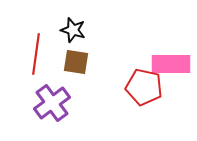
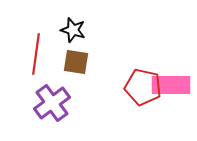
pink rectangle: moved 21 px down
red pentagon: moved 1 px left
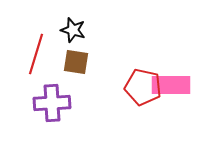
red line: rotated 9 degrees clockwise
purple cross: rotated 33 degrees clockwise
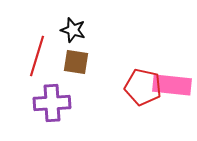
red line: moved 1 px right, 2 px down
pink rectangle: moved 1 px right; rotated 6 degrees clockwise
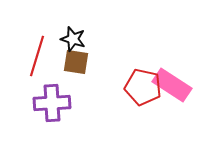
black star: moved 9 px down
pink rectangle: rotated 27 degrees clockwise
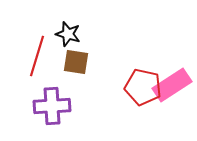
black star: moved 5 px left, 5 px up
pink rectangle: rotated 66 degrees counterclockwise
purple cross: moved 3 px down
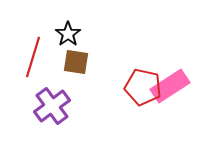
black star: rotated 20 degrees clockwise
red line: moved 4 px left, 1 px down
pink rectangle: moved 2 px left, 1 px down
purple cross: rotated 33 degrees counterclockwise
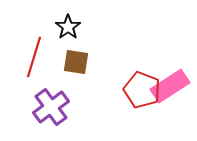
black star: moved 7 px up
red line: moved 1 px right
red pentagon: moved 1 px left, 3 px down; rotated 9 degrees clockwise
purple cross: moved 1 px left, 1 px down
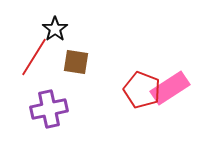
black star: moved 13 px left, 2 px down
red line: rotated 15 degrees clockwise
pink rectangle: moved 2 px down
purple cross: moved 2 px left, 2 px down; rotated 24 degrees clockwise
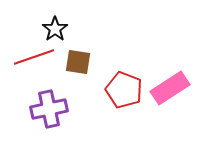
red line: rotated 39 degrees clockwise
brown square: moved 2 px right
red pentagon: moved 18 px left
